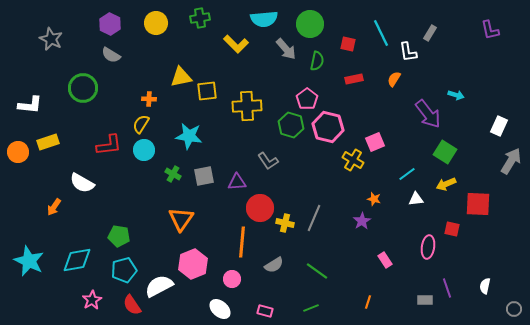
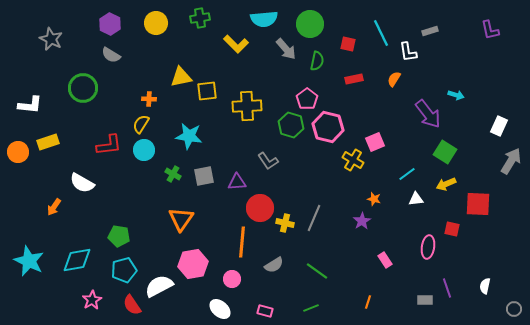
gray rectangle at (430, 33): moved 2 px up; rotated 42 degrees clockwise
pink hexagon at (193, 264): rotated 12 degrees clockwise
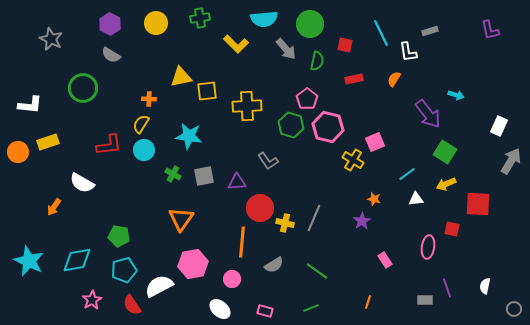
red square at (348, 44): moved 3 px left, 1 px down
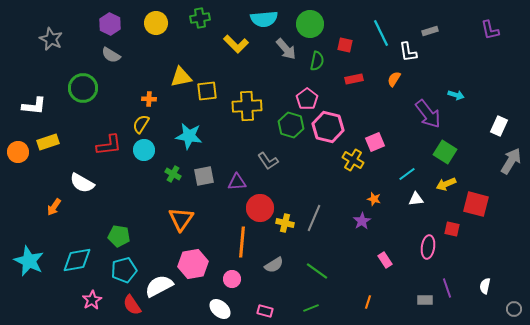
white L-shape at (30, 105): moved 4 px right, 1 px down
red square at (478, 204): moved 2 px left; rotated 12 degrees clockwise
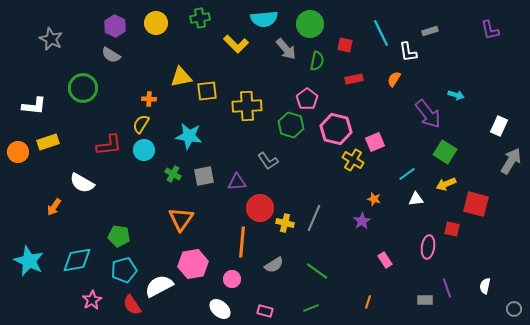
purple hexagon at (110, 24): moved 5 px right, 2 px down
pink hexagon at (328, 127): moved 8 px right, 2 px down
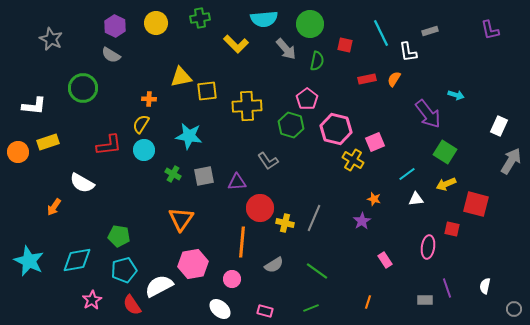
red rectangle at (354, 79): moved 13 px right
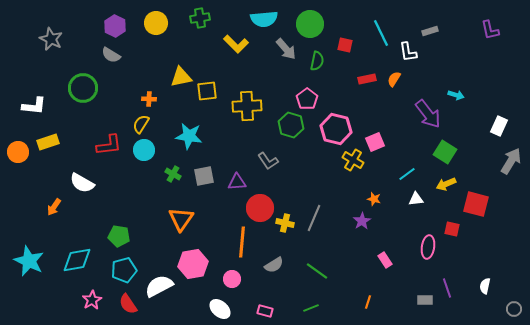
red semicircle at (132, 305): moved 4 px left, 1 px up
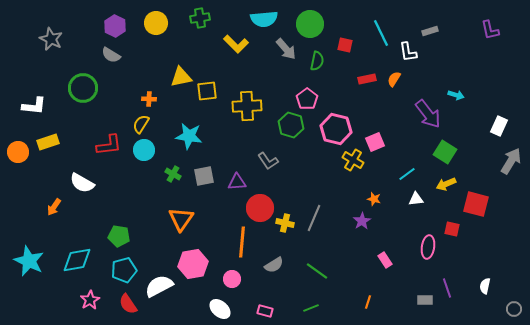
pink star at (92, 300): moved 2 px left
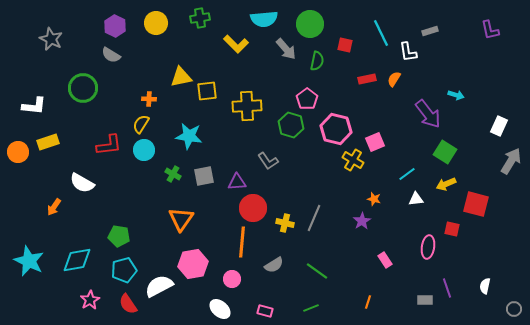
red circle at (260, 208): moved 7 px left
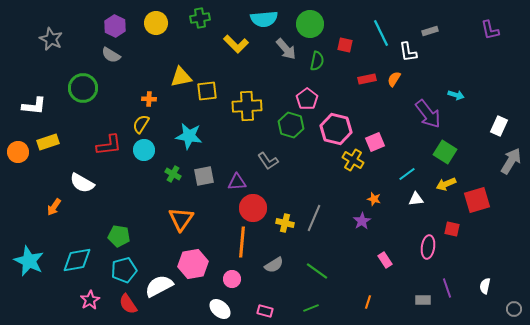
red square at (476, 204): moved 1 px right, 4 px up; rotated 32 degrees counterclockwise
gray rectangle at (425, 300): moved 2 px left
